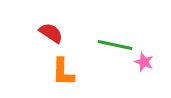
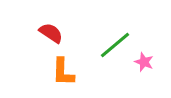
green line: rotated 52 degrees counterclockwise
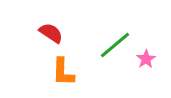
pink star: moved 2 px right, 3 px up; rotated 18 degrees clockwise
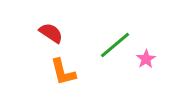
orange L-shape: rotated 16 degrees counterclockwise
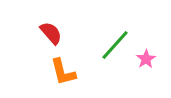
red semicircle: rotated 15 degrees clockwise
green line: rotated 8 degrees counterclockwise
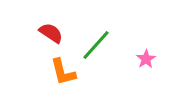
red semicircle: rotated 15 degrees counterclockwise
green line: moved 19 px left
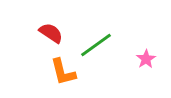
green line: rotated 12 degrees clockwise
